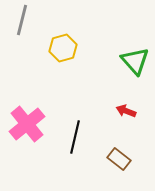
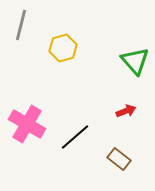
gray line: moved 1 px left, 5 px down
red arrow: rotated 138 degrees clockwise
pink cross: rotated 21 degrees counterclockwise
black line: rotated 36 degrees clockwise
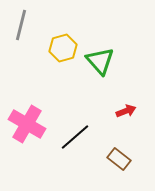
green triangle: moved 35 px left
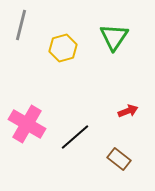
green triangle: moved 14 px right, 24 px up; rotated 16 degrees clockwise
red arrow: moved 2 px right
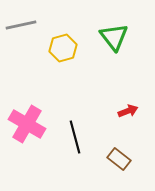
gray line: rotated 64 degrees clockwise
green triangle: rotated 12 degrees counterclockwise
black line: rotated 64 degrees counterclockwise
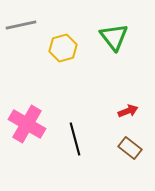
black line: moved 2 px down
brown rectangle: moved 11 px right, 11 px up
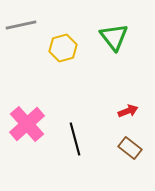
pink cross: rotated 18 degrees clockwise
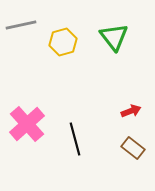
yellow hexagon: moved 6 px up
red arrow: moved 3 px right
brown rectangle: moved 3 px right
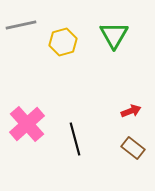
green triangle: moved 2 px up; rotated 8 degrees clockwise
